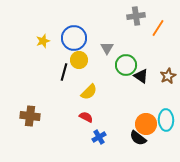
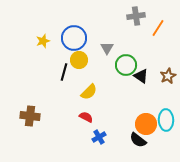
black semicircle: moved 2 px down
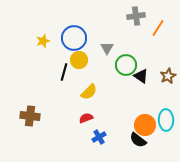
red semicircle: moved 1 px down; rotated 48 degrees counterclockwise
orange circle: moved 1 px left, 1 px down
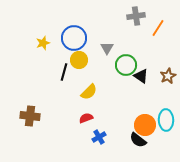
yellow star: moved 2 px down
